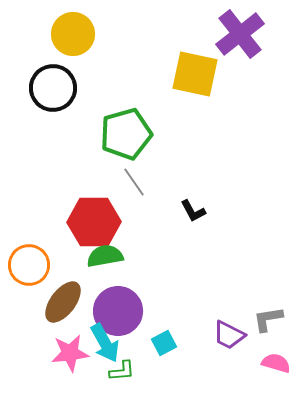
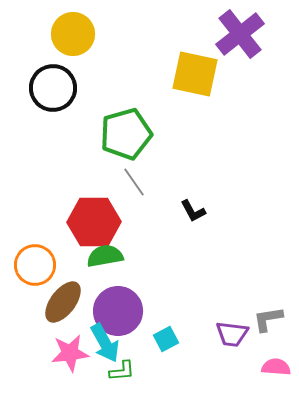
orange circle: moved 6 px right
purple trapezoid: moved 3 px right, 1 px up; rotated 20 degrees counterclockwise
cyan square: moved 2 px right, 4 px up
pink semicircle: moved 4 px down; rotated 12 degrees counterclockwise
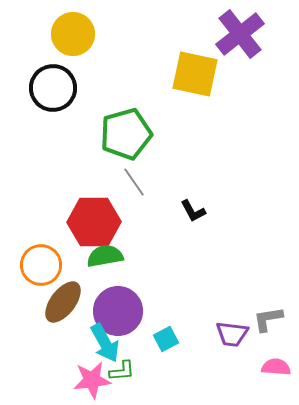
orange circle: moved 6 px right
pink star: moved 22 px right, 27 px down
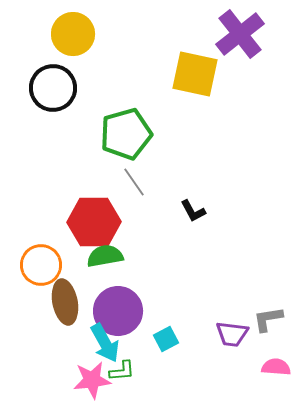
brown ellipse: moved 2 px right; rotated 48 degrees counterclockwise
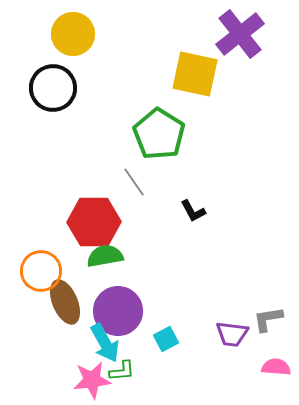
green pentagon: moved 33 px right; rotated 24 degrees counterclockwise
orange circle: moved 6 px down
brown ellipse: rotated 12 degrees counterclockwise
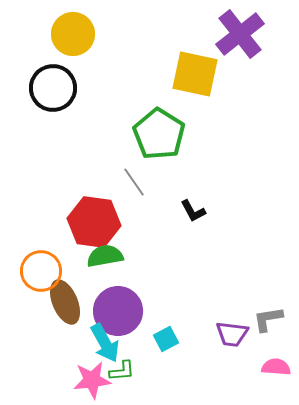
red hexagon: rotated 9 degrees clockwise
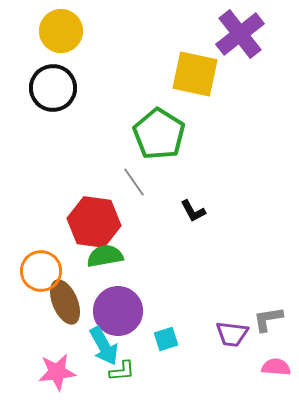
yellow circle: moved 12 px left, 3 px up
cyan square: rotated 10 degrees clockwise
cyan arrow: moved 1 px left, 3 px down
pink star: moved 35 px left, 8 px up
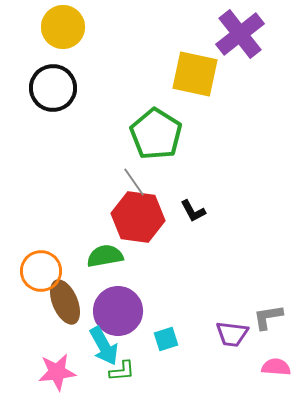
yellow circle: moved 2 px right, 4 px up
green pentagon: moved 3 px left
red hexagon: moved 44 px right, 5 px up
gray L-shape: moved 2 px up
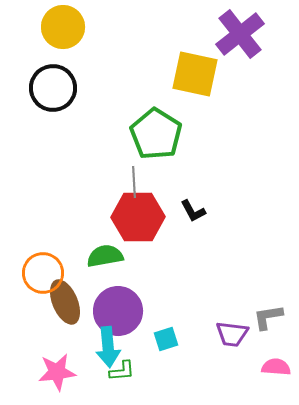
gray line: rotated 32 degrees clockwise
red hexagon: rotated 9 degrees counterclockwise
orange circle: moved 2 px right, 2 px down
cyan arrow: moved 4 px right, 1 px down; rotated 24 degrees clockwise
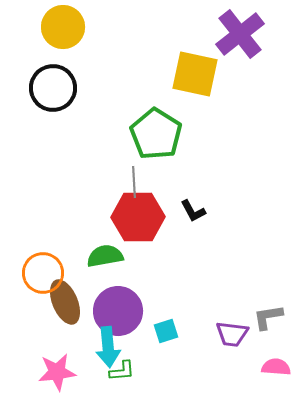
cyan square: moved 8 px up
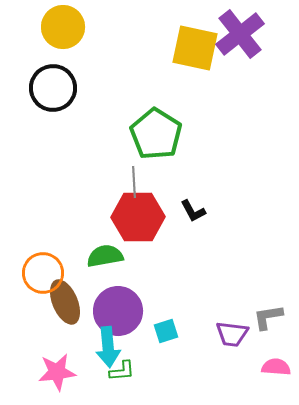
yellow square: moved 26 px up
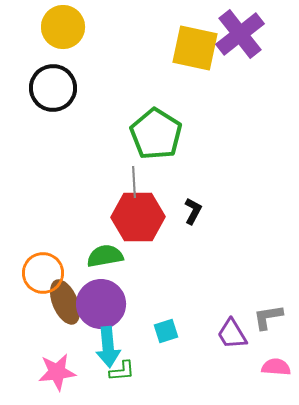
black L-shape: rotated 124 degrees counterclockwise
purple circle: moved 17 px left, 7 px up
purple trapezoid: rotated 52 degrees clockwise
